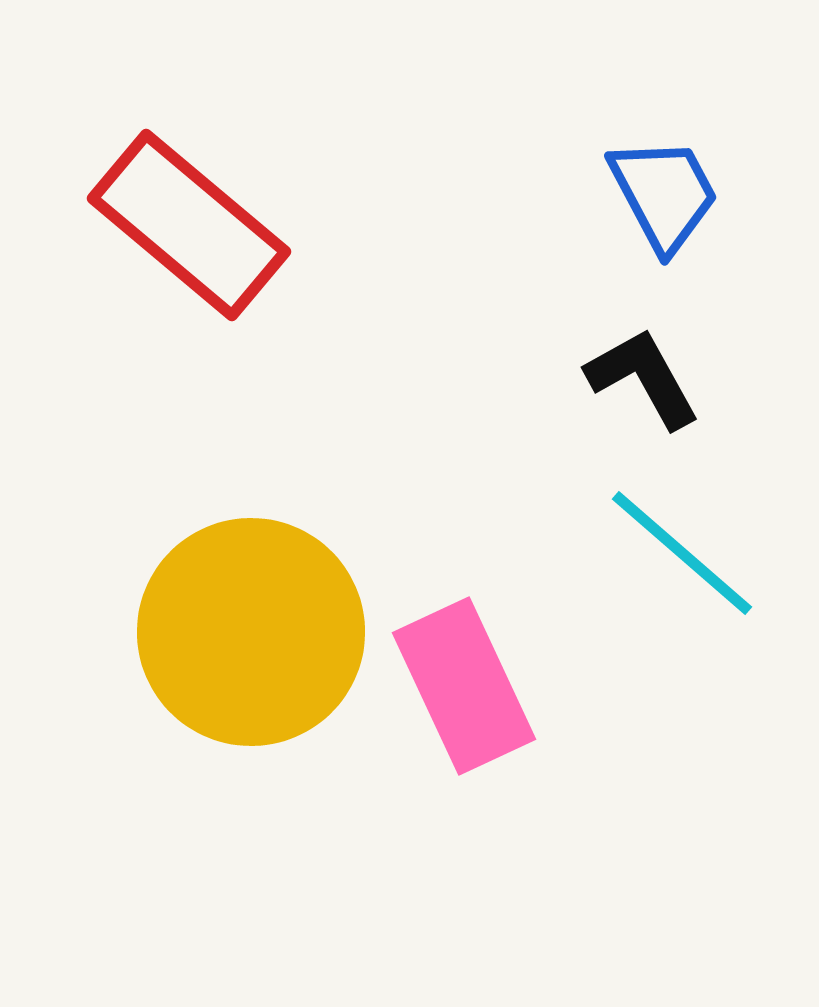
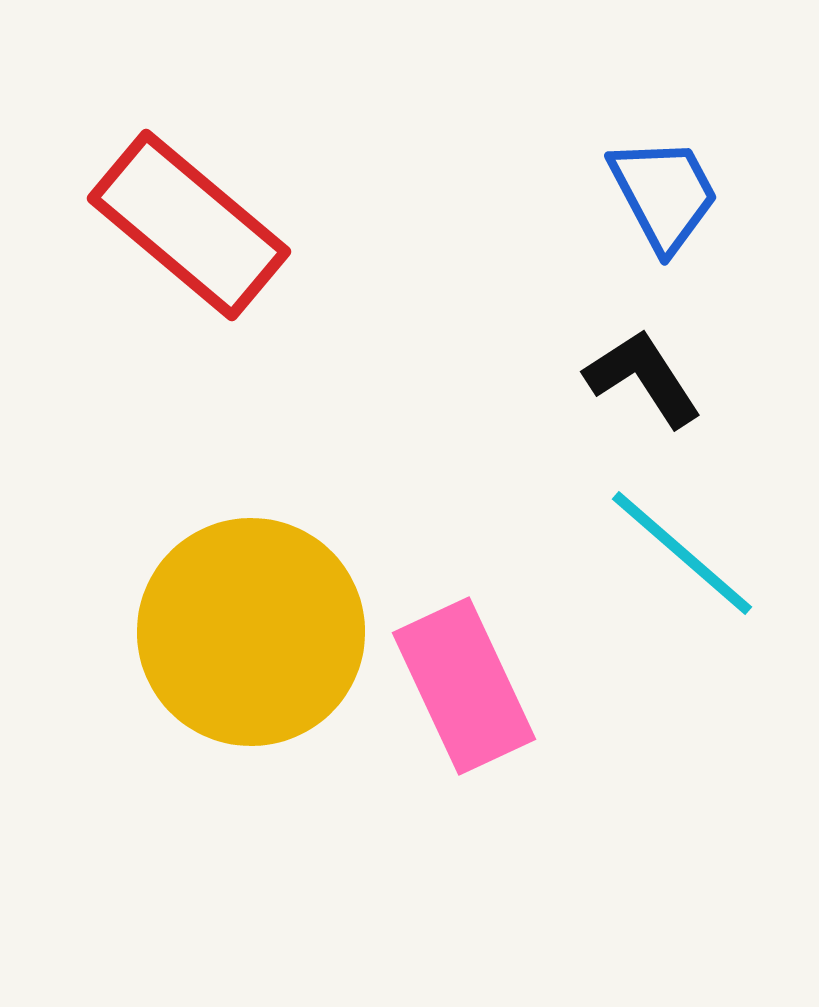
black L-shape: rotated 4 degrees counterclockwise
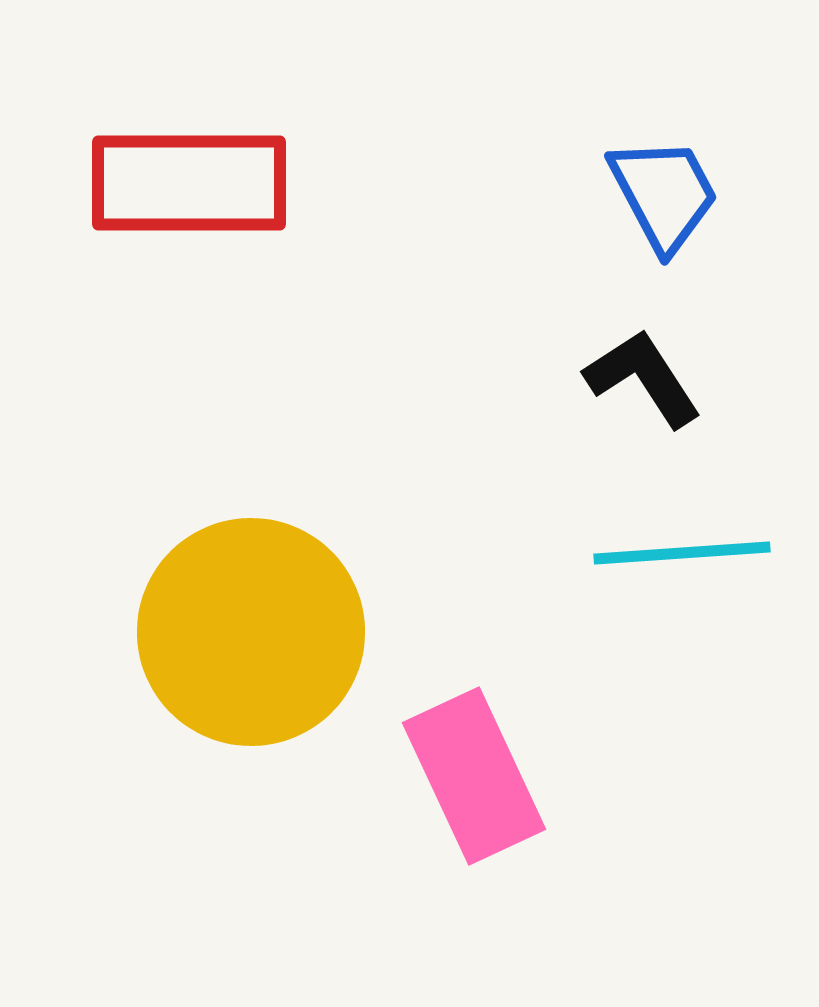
red rectangle: moved 42 px up; rotated 40 degrees counterclockwise
cyan line: rotated 45 degrees counterclockwise
pink rectangle: moved 10 px right, 90 px down
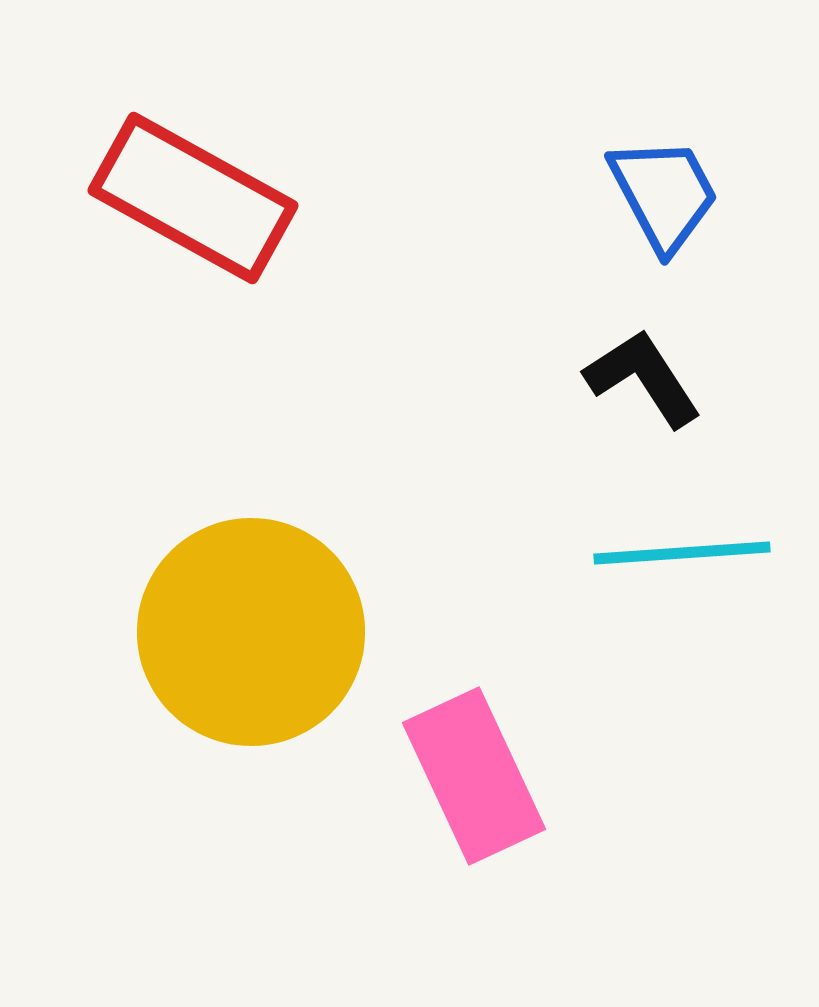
red rectangle: moved 4 px right, 15 px down; rotated 29 degrees clockwise
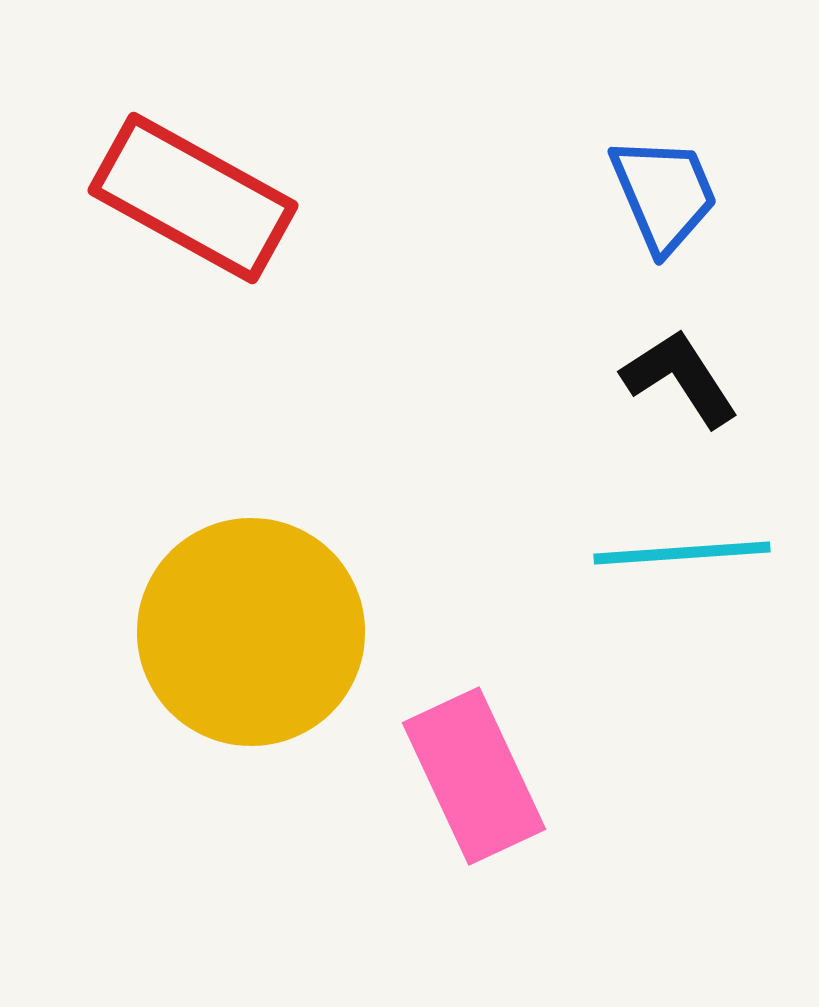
blue trapezoid: rotated 5 degrees clockwise
black L-shape: moved 37 px right
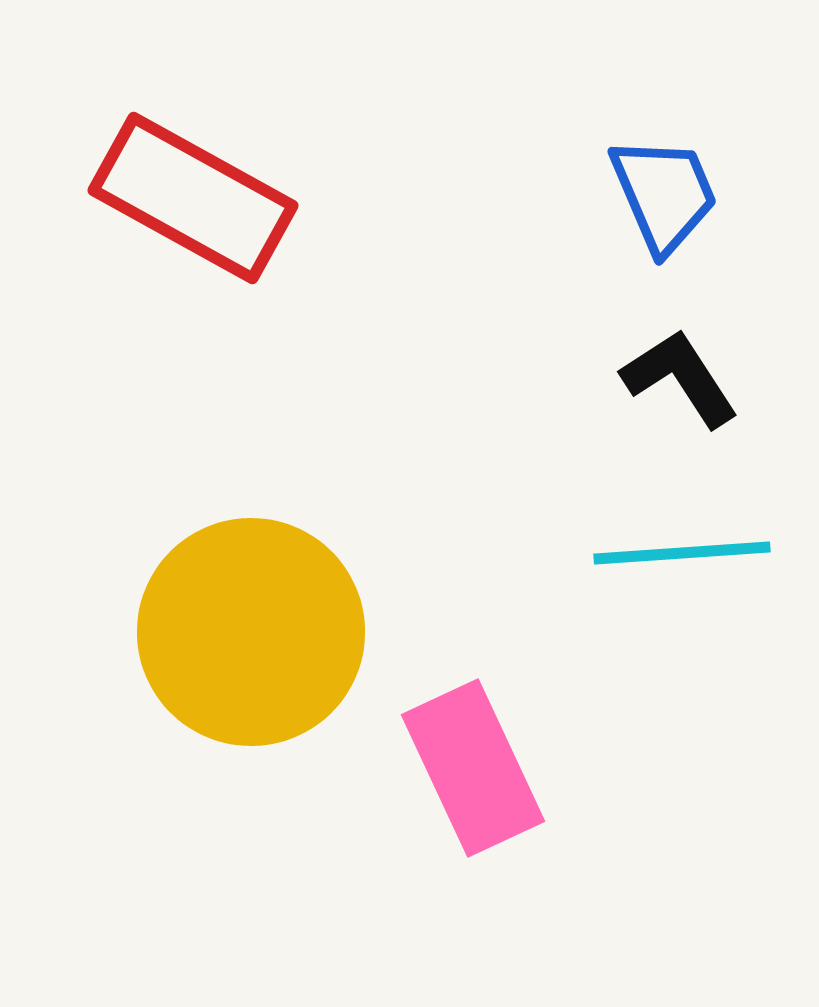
pink rectangle: moved 1 px left, 8 px up
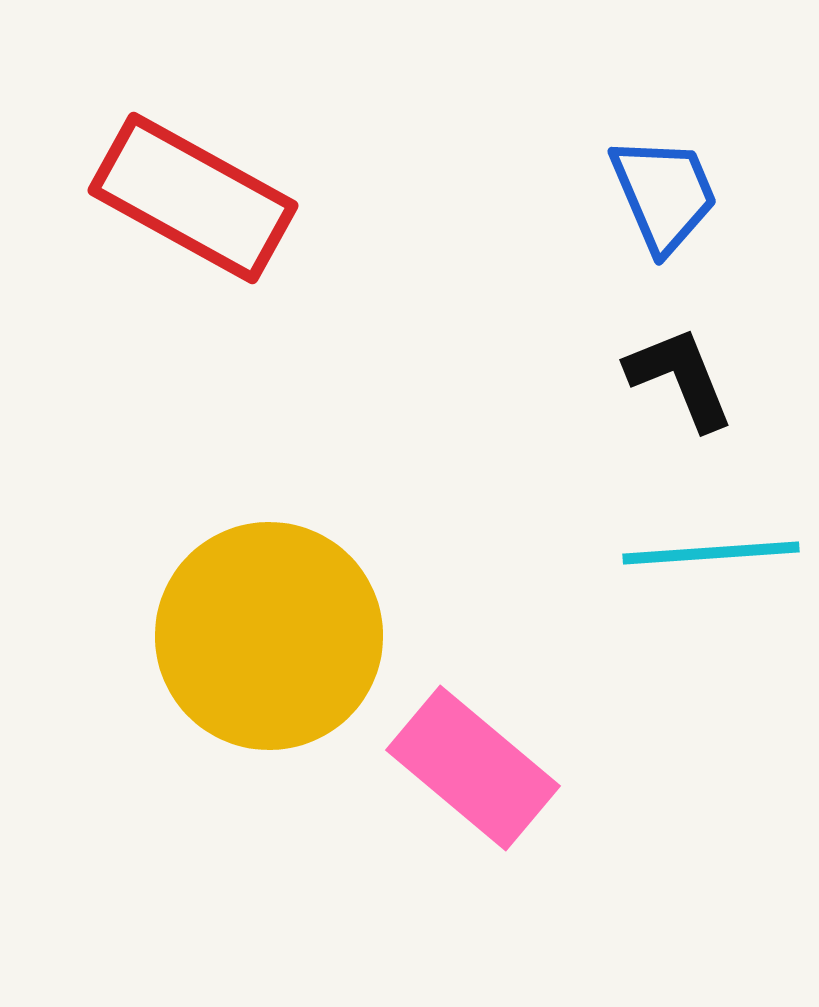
black L-shape: rotated 11 degrees clockwise
cyan line: moved 29 px right
yellow circle: moved 18 px right, 4 px down
pink rectangle: rotated 25 degrees counterclockwise
